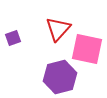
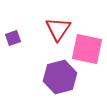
red triangle: rotated 8 degrees counterclockwise
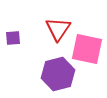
purple square: rotated 14 degrees clockwise
purple hexagon: moved 2 px left, 3 px up
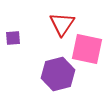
red triangle: moved 4 px right, 5 px up
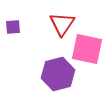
purple square: moved 11 px up
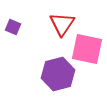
purple square: rotated 28 degrees clockwise
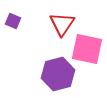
purple square: moved 6 px up
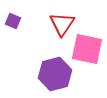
purple hexagon: moved 3 px left
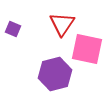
purple square: moved 8 px down
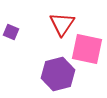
purple square: moved 2 px left, 3 px down
purple hexagon: moved 3 px right
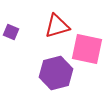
red triangle: moved 5 px left, 2 px down; rotated 40 degrees clockwise
purple hexagon: moved 2 px left, 1 px up
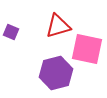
red triangle: moved 1 px right
